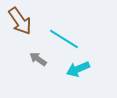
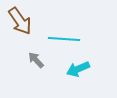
cyan line: rotated 28 degrees counterclockwise
gray arrow: moved 2 px left, 1 px down; rotated 12 degrees clockwise
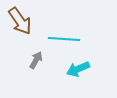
gray arrow: rotated 72 degrees clockwise
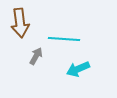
brown arrow: moved 2 px down; rotated 28 degrees clockwise
gray arrow: moved 4 px up
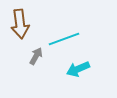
brown arrow: moved 1 px down
cyan line: rotated 24 degrees counterclockwise
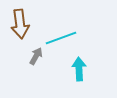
cyan line: moved 3 px left, 1 px up
cyan arrow: moved 1 px right; rotated 110 degrees clockwise
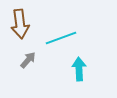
gray arrow: moved 8 px left, 4 px down; rotated 12 degrees clockwise
